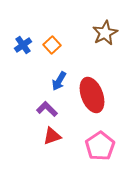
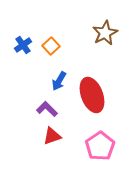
orange square: moved 1 px left, 1 px down
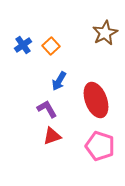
red ellipse: moved 4 px right, 5 px down
purple L-shape: rotated 15 degrees clockwise
pink pentagon: rotated 20 degrees counterclockwise
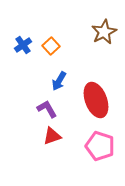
brown star: moved 1 px left, 1 px up
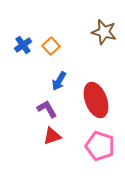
brown star: rotated 30 degrees counterclockwise
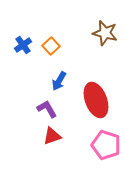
brown star: moved 1 px right, 1 px down
pink pentagon: moved 6 px right, 1 px up
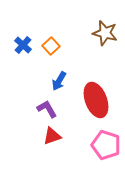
blue cross: rotated 12 degrees counterclockwise
